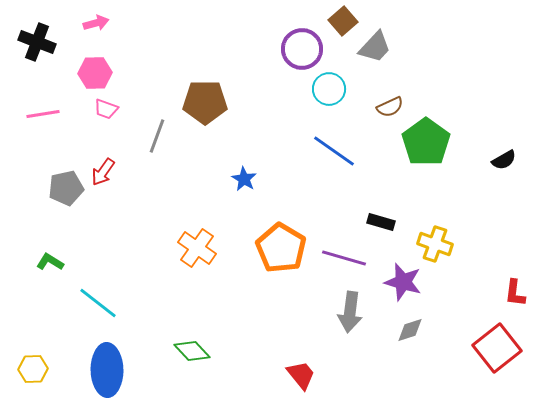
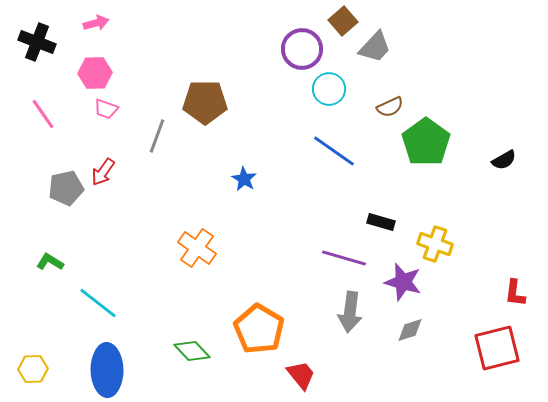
pink line: rotated 64 degrees clockwise
orange pentagon: moved 22 px left, 81 px down
red square: rotated 24 degrees clockwise
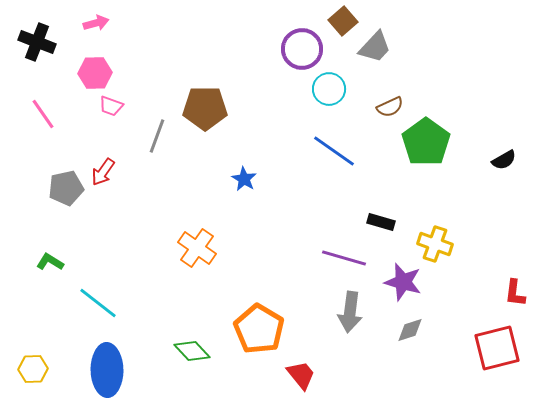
brown pentagon: moved 6 px down
pink trapezoid: moved 5 px right, 3 px up
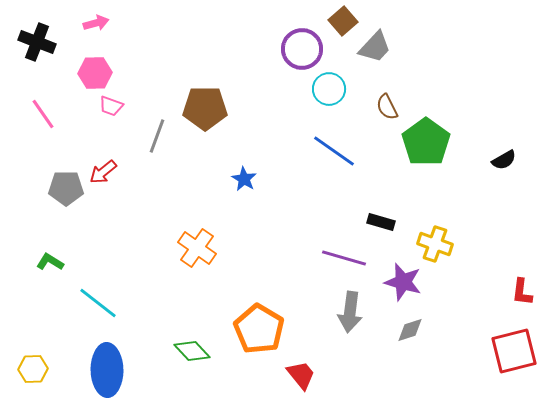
brown semicircle: moved 3 px left; rotated 88 degrees clockwise
red arrow: rotated 16 degrees clockwise
gray pentagon: rotated 12 degrees clockwise
red L-shape: moved 7 px right, 1 px up
red square: moved 17 px right, 3 px down
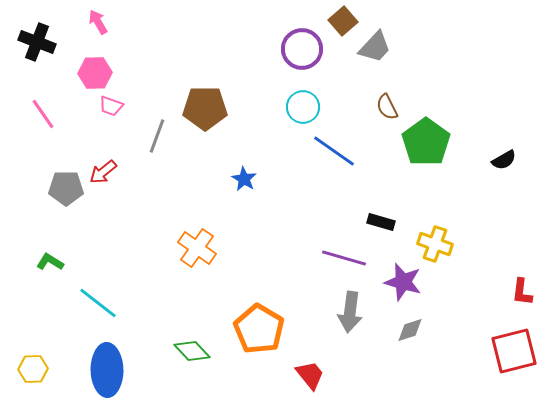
pink arrow: moved 2 px right, 1 px up; rotated 105 degrees counterclockwise
cyan circle: moved 26 px left, 18 px down
red trapezoid: moved 9 px right
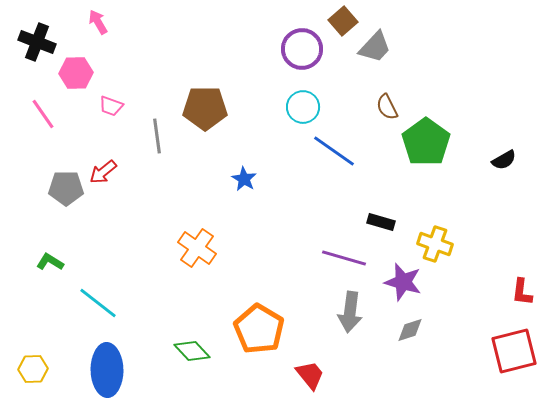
pink hexagon: moved 19 px left
gray line: rotated 28 degrees counterclockwise
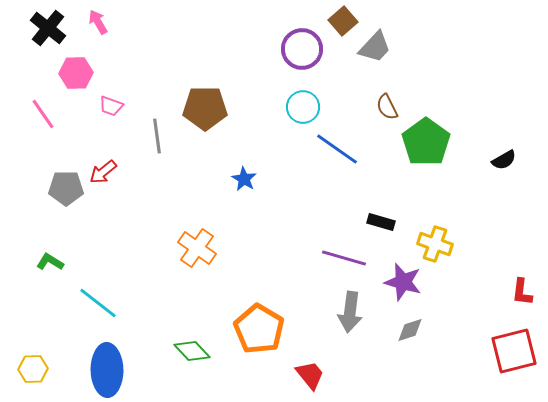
black cross: moved 11 px right, 14 px up; rotated 18 degrees clockwise
blue line: moved 3 px right, 2 px up
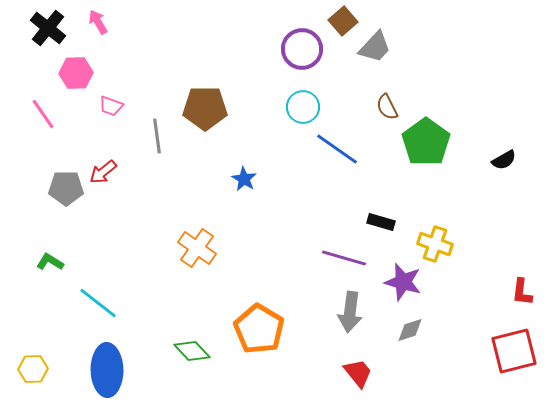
red trapezoid: moved 48 px right, 2 px up
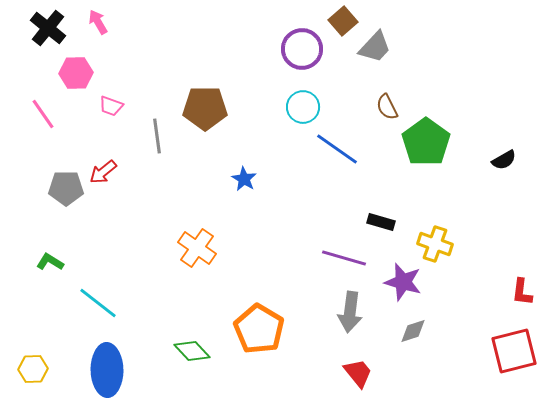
gray diamond: moved 3 px right, 1 px down
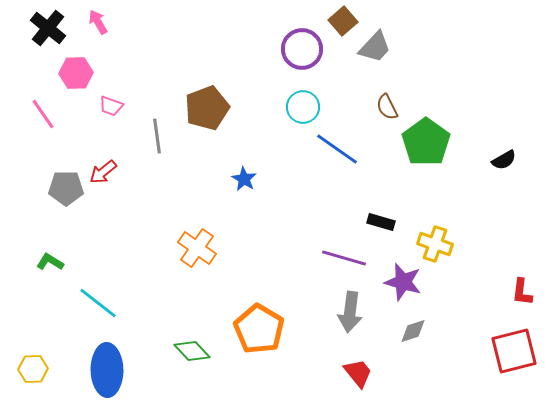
brown pentagon: moved 2 px right; rotated 21 degrees counterclockwise
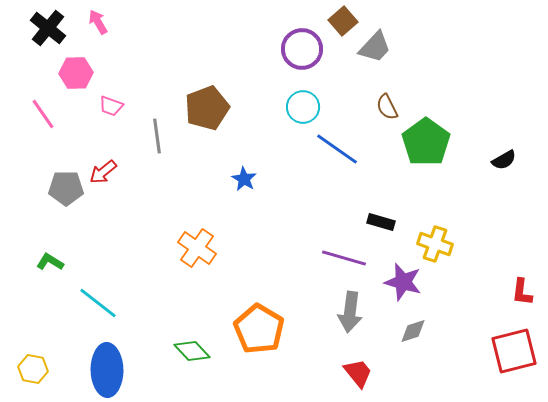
yellow hexagon: rotated 12 degrees clockwise
